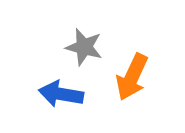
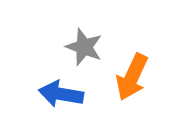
gray star: rotated 6 degrees clockwise
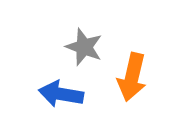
orange arrow: rotated 12 degrees counterclockwise
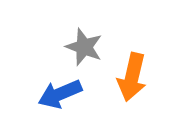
blue arrow: moved 1 px left; rotated 33 degrees counterclockwise
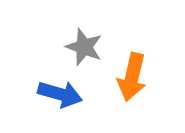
blue arrow: rotated 141 degrees counterclockwise
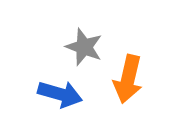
orange arrow: moved 4 px left, 2 px down
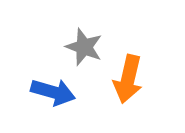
blue arrow: moved 7 px left, 2 px up
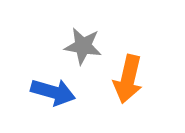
gray star: moved 1 px left, 1 px up; rotated 12 degrees counterclockwise
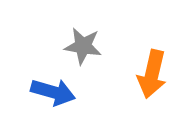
orange arrow: moved 24 px right, 5 px up
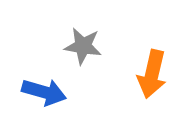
blue arrow: moved 9 px left
